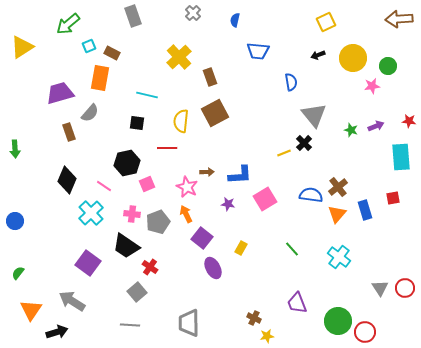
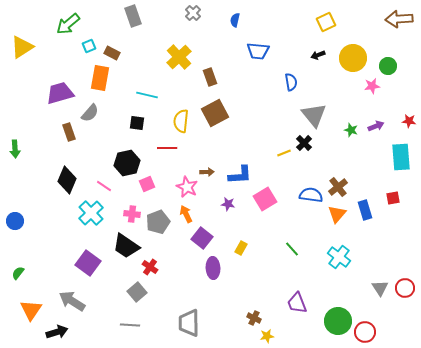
purple ellipse at (213, 268): rotated 25 degrees clockwise
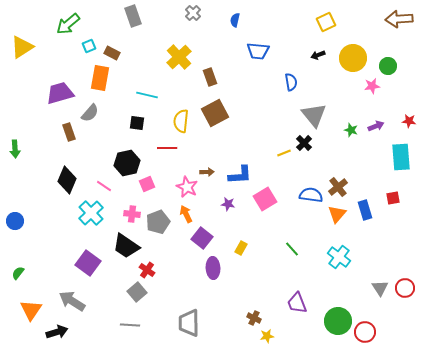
red cross at (150, 267): moved 3 px left, 3 px down
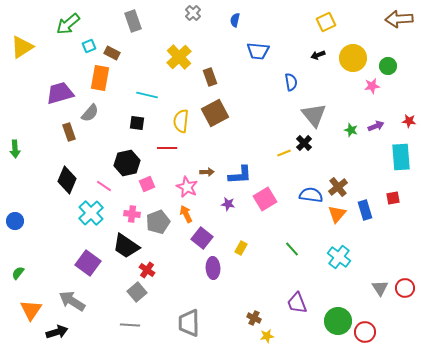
gray rectangle at (133, 16): moved 5 px down
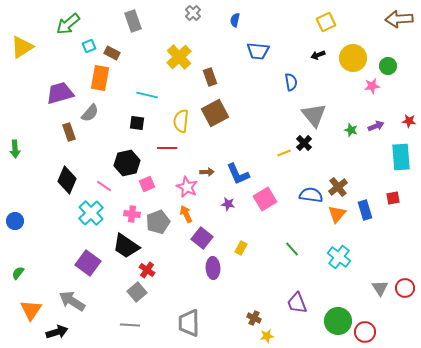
blue L-shape at (240, 175): moved 2 px left, 1 px up; rotated 70 degrees clockwise
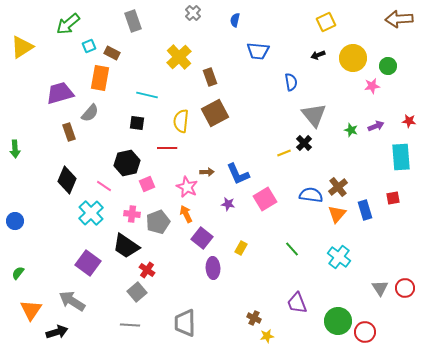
gray trapezoid at (189, 323): moved 4 px left
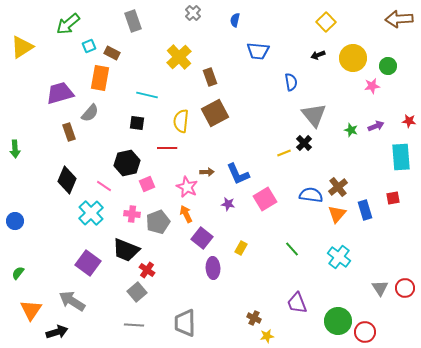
yellow square at (326, 22): rotated 18 degrees counterclockwise
black trapezoid at (126, 246): moved 4 px down; rotated 12 degrees counterclockwise
gray line at (130, 325): moved 4 px right
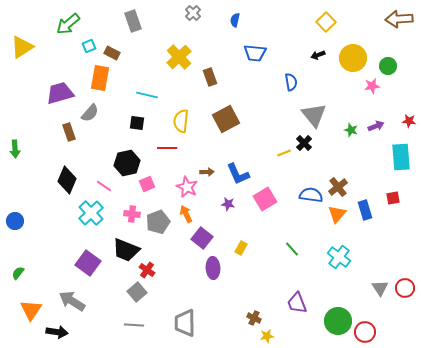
blue trapezoid at (258, 51): moved 3 px left, 2 px down
brown square at (215, 113): moved 11 px right, 6 px down
black arrow at (57, 332): rotated 25 degrees clockwise
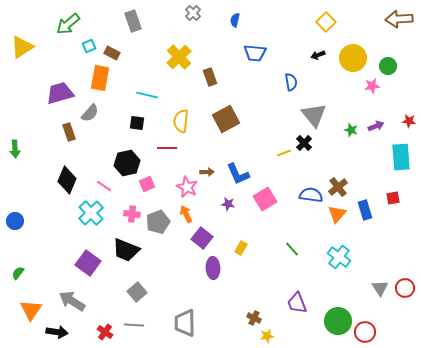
red cross at (147, 270): moved 42 px left, 62 px down
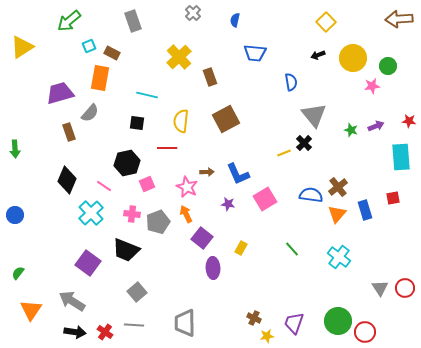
green arrow at (68, 24): moved 1 px right, 3 px up
blue circle at (15, 221): moved 6 px up
purple trapezoid at (297, 303): moved 3 px left, 20 px down; rotated 40 degrees clockwise
black arrow at (57, 332): moved 18 px right
